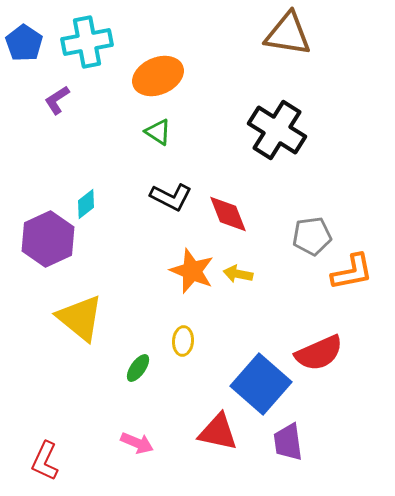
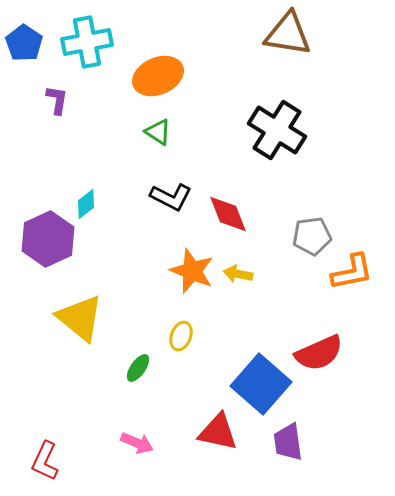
purple L-shape: rotated 132 degrees clockwise
yellow ellipse: moved 2 px left, 5 px up; rotated 16 degrees clockwise
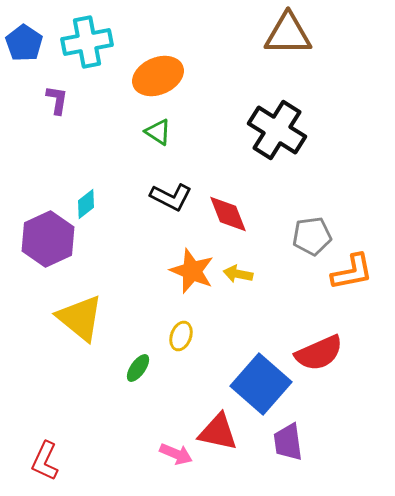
brown triangle: rotated 9 degrees counterclockwise
pink arrow: moved 39 px right, 11 px down
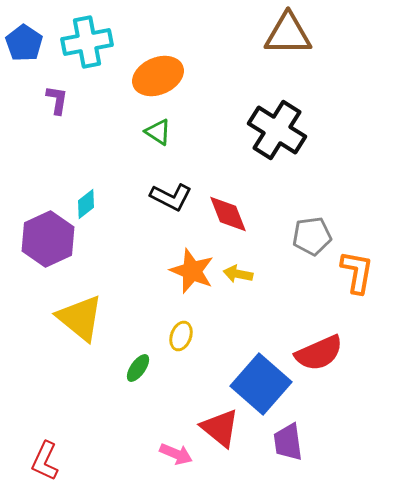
orange L-shape: moved 5 px right; rotated 69 degrees counterclockwise
red triangle: moved 2 px right, 4 px up; rotated 27 degrees clockwise
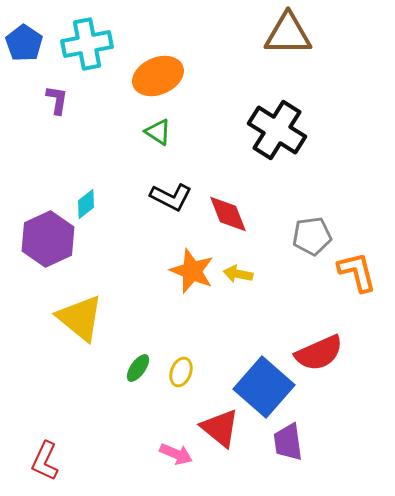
cyan cross: moved 2 px down
orange L-shape: rotated 24 degrees counterclockwise
yellow ellipse: moved 36 px down
blue square: moved 3 px right, 3 px down
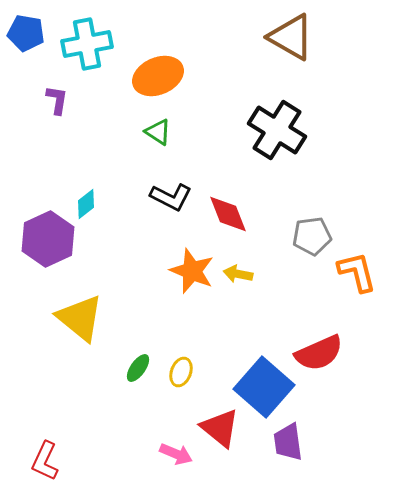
brown triangle: moved 3 px right, 3 px down; rotated 30 degrees clockwise
blue pentagon: moved 2 px right, 10 px up; rotated 24 degrees counterclockwise
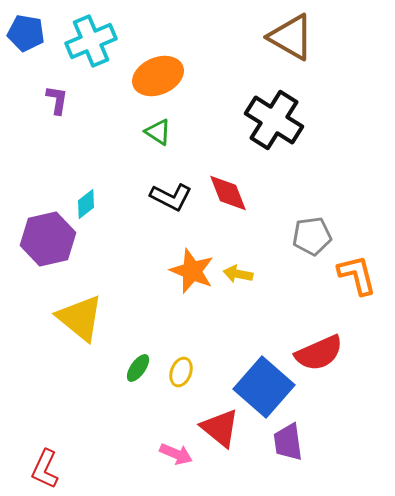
cyan cross: moved 4 px right, 3 px up; rotated 12 degrees counterclockwise
black cross: moved 3 px left, 10 px up
red diamond: moved 21 px up
purple hexagon: rotated 12 degrees clockwise
orange L-shape: moved 3 px down
red L-shape: moved 8 px down
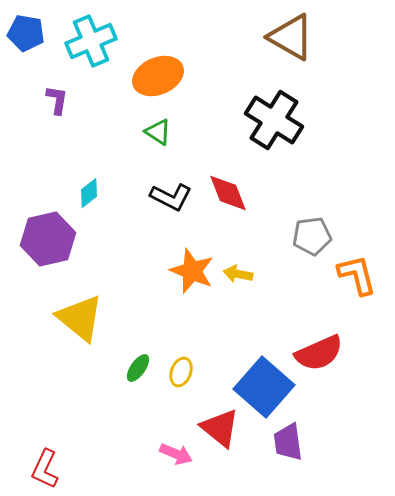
cyan diamond: moved 3 px right, 11 px up
